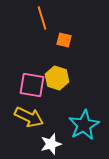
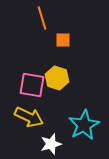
orange square: moved 1 px left; rotated 14 degrees counterclockwise
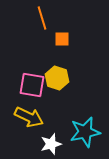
orange square: moved 1 px left, 1 px up
cyan star: moved 1 px right, 7 px down; rotated 16 degrees clockwise
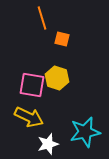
orange square: rotated 14 degrees clockwise
white star: moved 3 px left
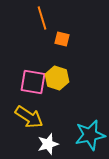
pink square: moved 1 px right, 3 px up
yellow arrow: rotated 8 degrees clockwise
cyan star: moved 5 px right, 3 px down
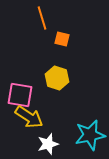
pink square: moved 13 px left, 13 px down
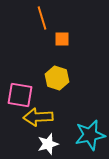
orange square: rotated 14 degrees counterclockwise
yellow arrow: moved 9 px right; rotated 144 degrees clockwise
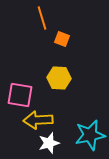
orange square: rotated 21 degrees clockwise
yellow hexagon: moved 2 px right; rotated 15 degrees counterclockwise
yellow arrow: moved 3 px down
white star: moved 1 px right, 1 px up
